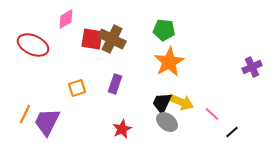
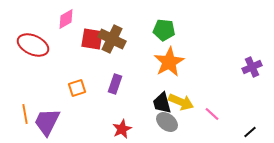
black trapezoid: rotated 40 degrees counterclockwise
orange line: rotated 36 degrees counterclockwise
black line: moved 18 px right
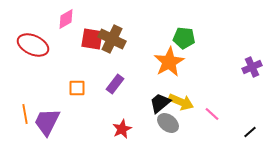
green pentagon: moved 20 px right, 8 px down
purple rectangle: rotated 18 degrees clockwise
orange square: rotated 18 degrees clockwise
black trapezoid: moved 2 px left; rotated 65 degrees clockwise
gray ellipse: moved 1 px right, 1 px down
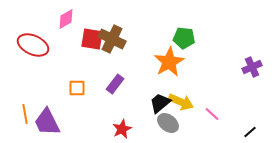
purple trapezoid: rotated 52 degrees counterclockwise
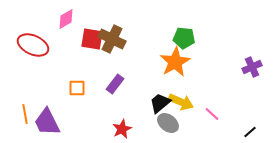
orange star: moved 6 px right
